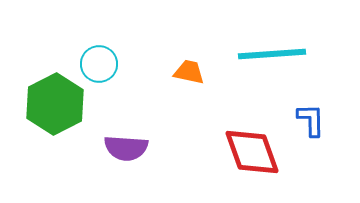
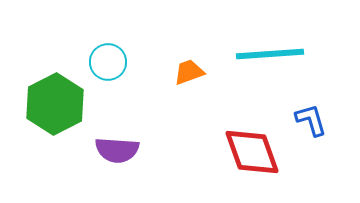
cyan line: moved 2 px left
cyan circle: moved 9 px right, 2 px up
orange trapezoid: rotated 32 degrees counterclockwise
blue L-shape: rotated 15 degrees counterclockwise
purple semicircle: moved 9 px left, 2 px down
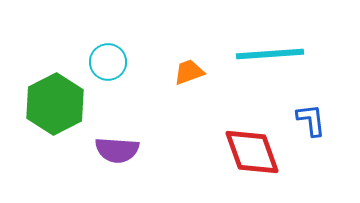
blue L-shape: rotated 9 degrees clockwise
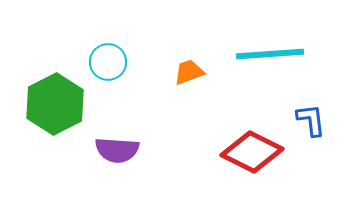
red diamond: rotated 44 degrees counterclockwise
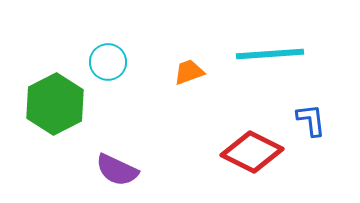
purple semicircle: moved 20 px down; rotated 21 degrees clockwise
